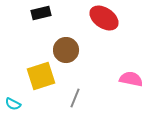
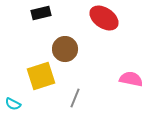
brown circle: moved 1 px left, 1 px up
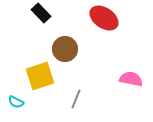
black rectangle: rotated 60 degrees clockwise
yellow square: moved 1 px left
gray line: moved 1 px right, 1 px down
cyan semicircle: moved 3 px right, 2 px up
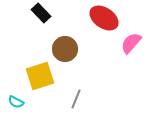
pink semicircle: moved 36 px up; rotated 60 degrees counterclockwise
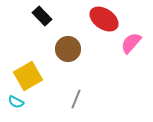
black rectangle: moved 1 px right, 3 px down
red ellipse: moved 1 px down
brown circle: moved 3 px right
yellow square: moved 12 px left; rotated 12 degrees counterclockwise
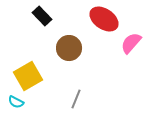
brown circle: moved 1 px right, 1 px up
